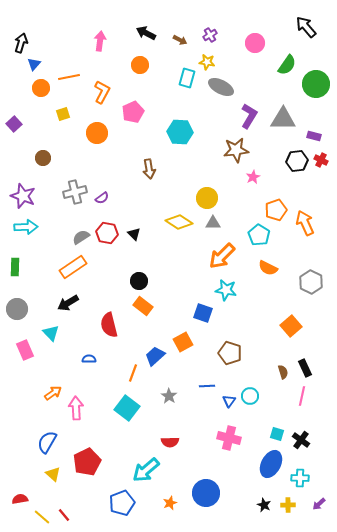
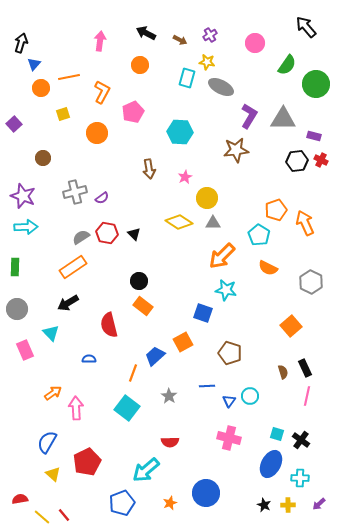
pink star at (253, 177): moved 68 px left
pink line at (302, 396): moved 5 px right
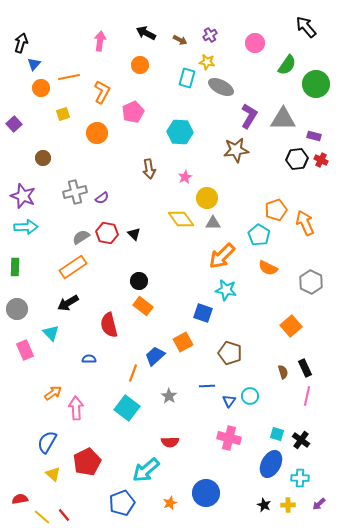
black hexagon at (297, 161): moved 2 px up
yellow diamond at (179, 222): moved 2 px right, 3 px up; rotated 20 degrees clockwise
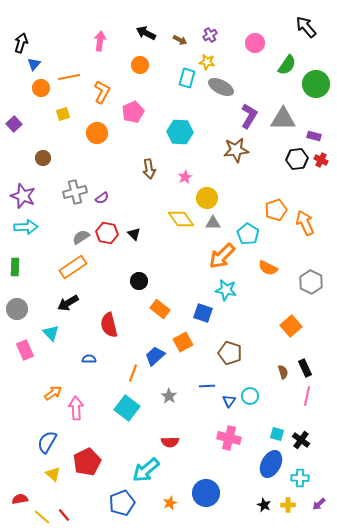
cyan pentagon at (259, 235): moved 11 px left, 1 px up
orange rectangle at (143, 306): moved 17 px right, 3 px down
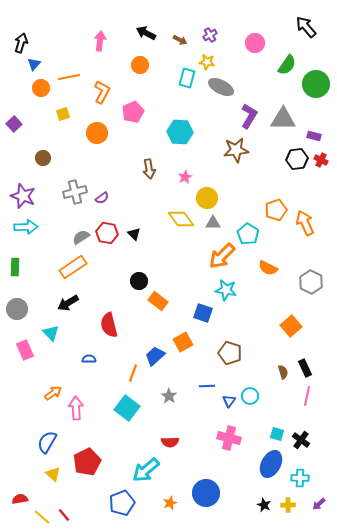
orange rectangle at (160, 309): moved 2 px left, 8 px up
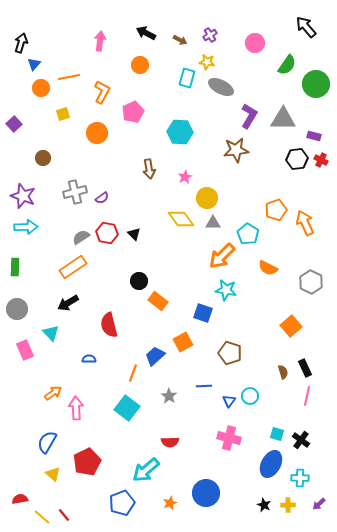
blue line at (207, 386): moved 3 px left
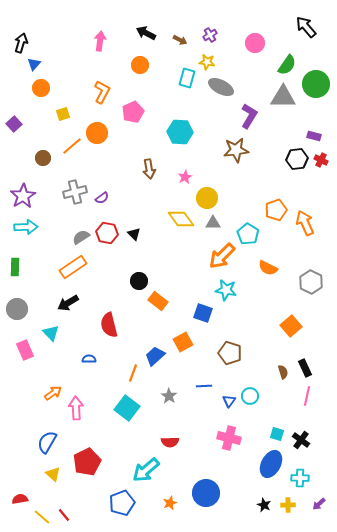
orange line at (69, 77): moved 3 px right, 69 px down; rotated 30 degrees counterclockwise
gray triangle at (283, 119): moved 22 px up
purple star at (23, 196): rotated 20 degrees clockwise
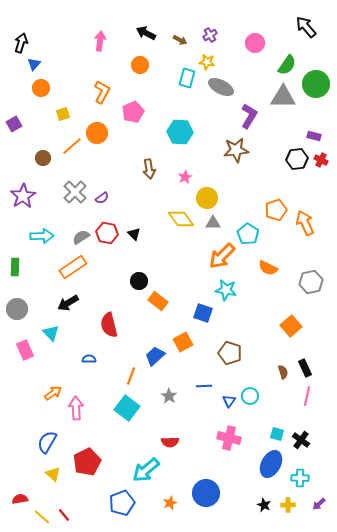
purple square at (14, 124): rotated 14 degrees clockwise
gray cross at (75, 192): rotated 30 degrees counterclockwise
cyan arrow at (26, 227): moved 16 px right, 9 px down
gray hexagon at (311, 282): rotated 20 degrees clockwise
orange line at (133, 373): moved 2 px left, 3 px down
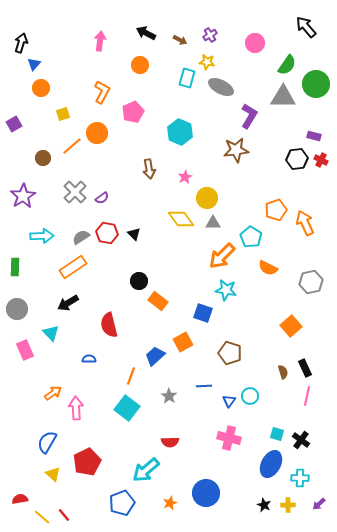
cyan hexagon at (180, 132): rotated 20 degrees clockwise
cyan pentagon at (248, 234): moved 3 px right, 3 px down
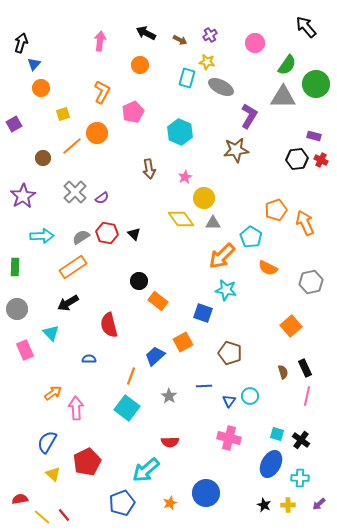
yellow circle at (207, 198): moved 3 px left
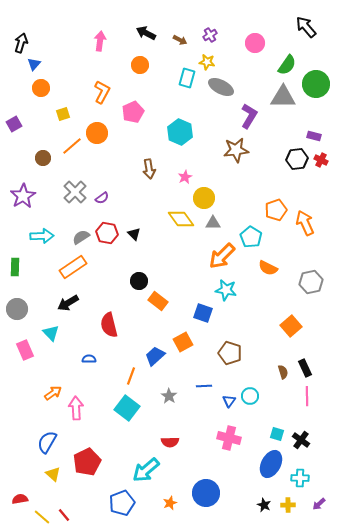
pink line at (307, 396): rotated 12 degrees counterclockwise
